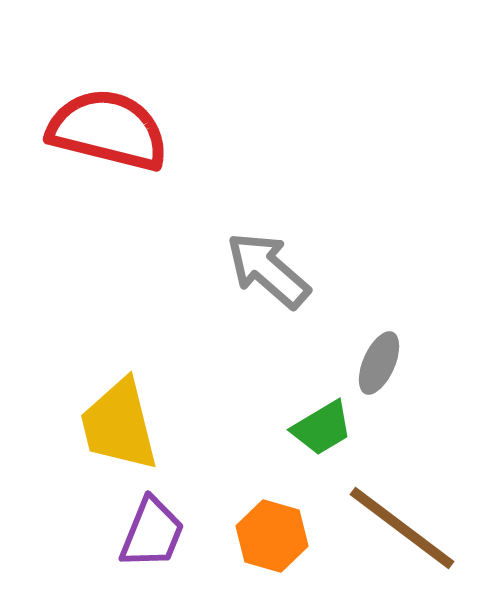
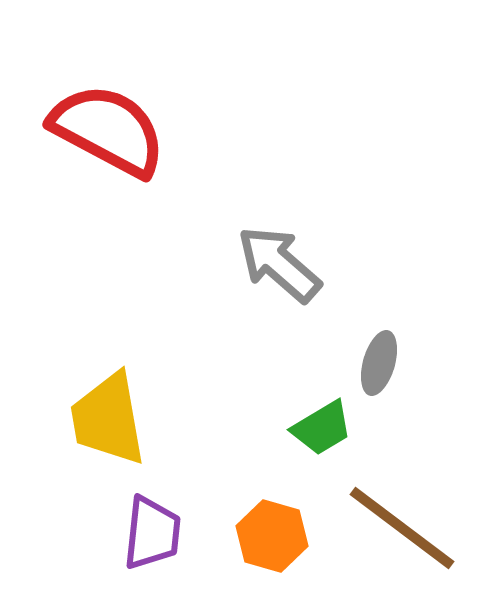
red semicircle: rotated 14 degrees clockwise
gray arrow: moved 11 px right, 6 px up
gray ellipse: rotated 8 degrees counterclockwise
yellow trapezoid: moved 11 px left, 6 px up; rotated 4 degrees clockwise
purple trapezoid: rotated 16 degrees counterclockwise
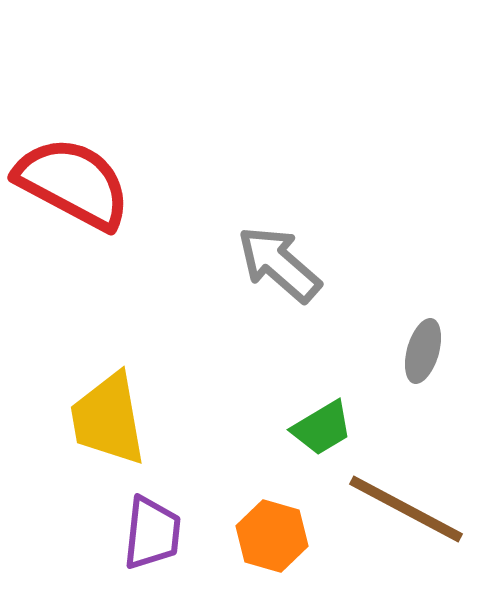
red semicircle: moved 35 px left, 53 px down
gray ellipse: moved 44 px right, 12 px up
brown line: moved 4 px right, 19 px up; rotated 9 degrees counterclockwise
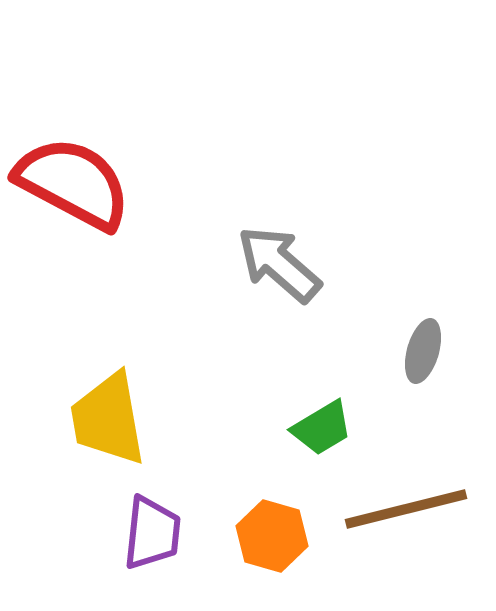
brown line: rotated 42 degrees counterclockwise
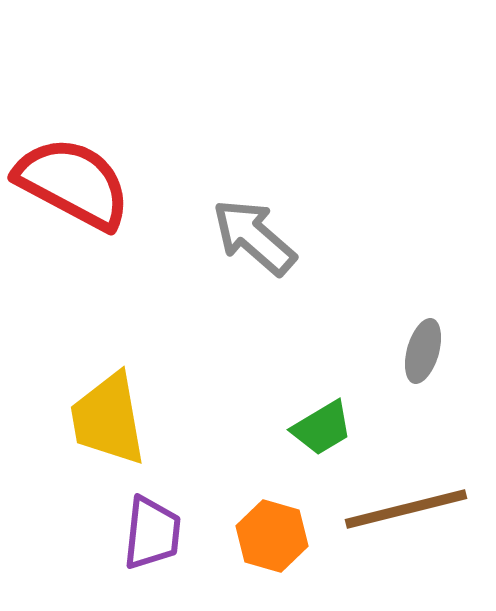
gray arrow: moved 25 px left, 27 px up
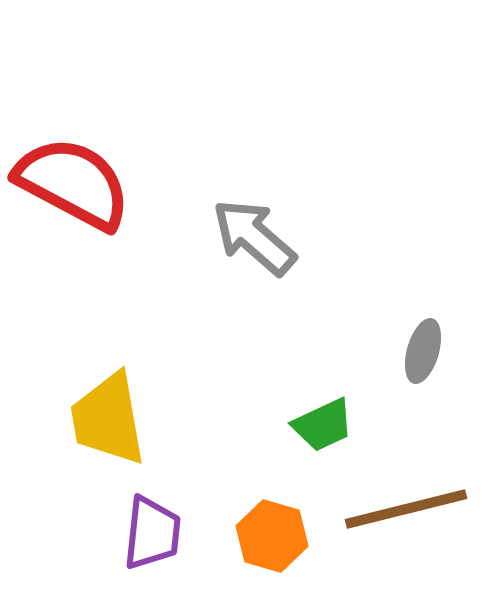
green trapezoid: moved 1 px right, 3 px up; rotated 6 degrees clockwise
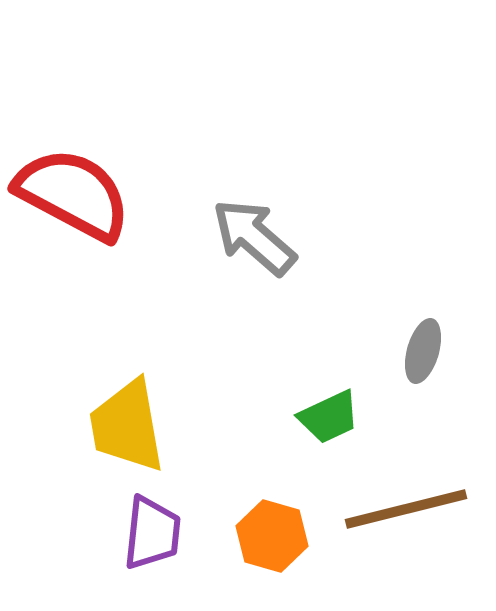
red semicircle: moved 11 px down
yellow trapezoid: moved 19 px right, 7 px down
green trapezoid: moved 6 px right, 8 px up
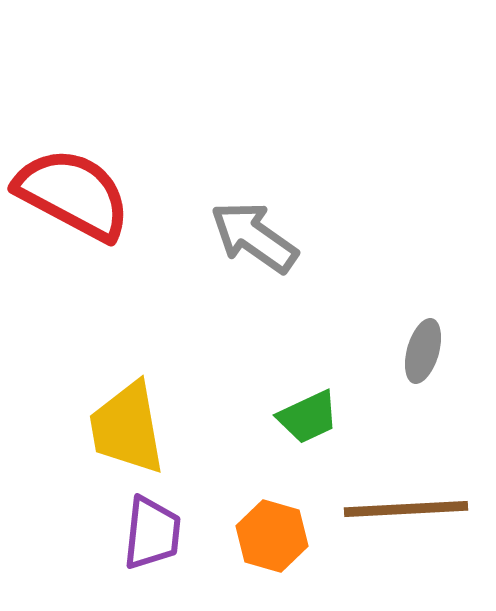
gray arrow: rotated 6 degrees counterclockwise
green trapezoid: moved 21 px left
yellow trapezoid: moved 2 px down
brown line: rotated 11 degrees clockwise
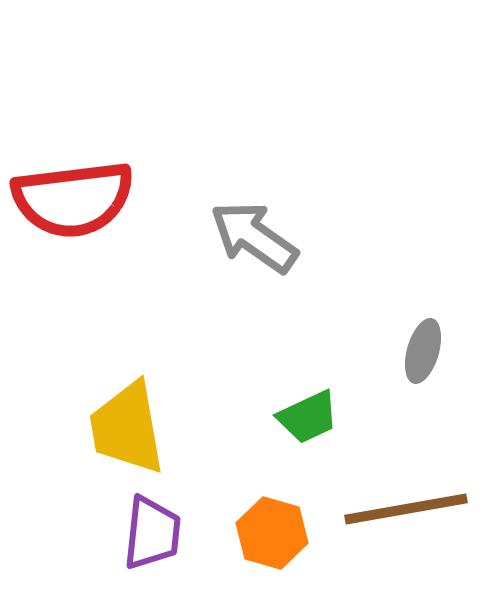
red semicircle: moved 5 px down; rotated 145 degrees clockwise
brown line: rotated 7 degrees counterclockwise
orange hexagon: moved 3 px up
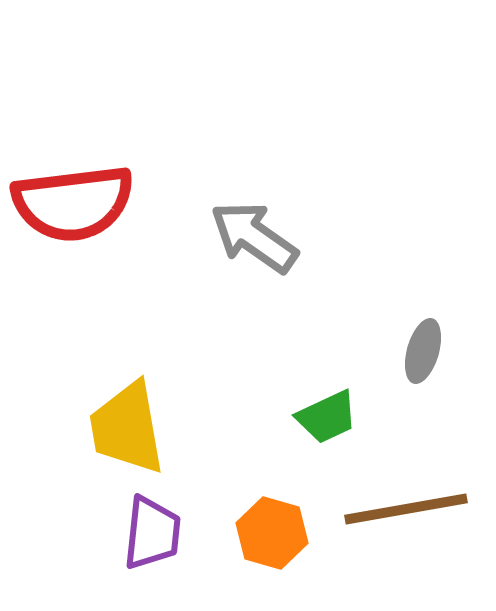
red semicircle: moved 4 px down
green trapezoid: moved 19 px right
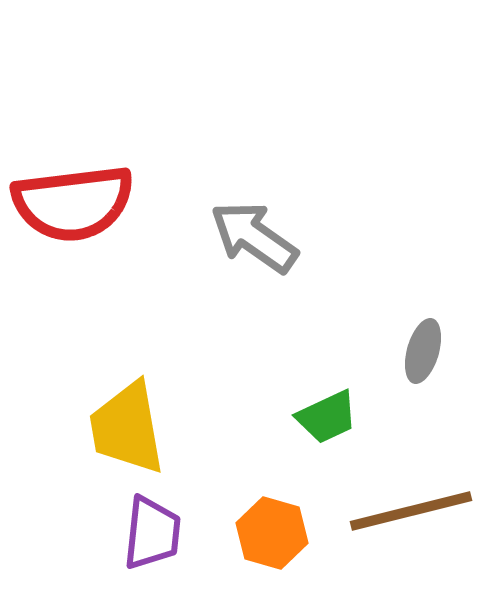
brown line: moved 5 px right, 2 px down; rotated 4 degrees counterclockwise
